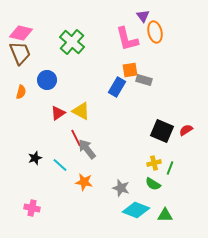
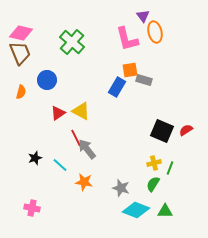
green semicircle: rotated 91 degrees clockwise
green triangle: moved 4 px up
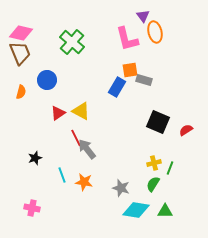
black square: moved 4 px left, 9 px up
cyan line: moved 2 px right, 10 px down; rotated 28 degrees clockwise
cyan diamond: rotated 12 degrees counterclockwise
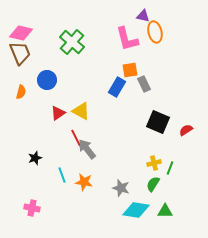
purple triangle: rotated 40 degrees counterclockwise
gray rectangle: moved 4 px down; rotated 49 degrees clockwise
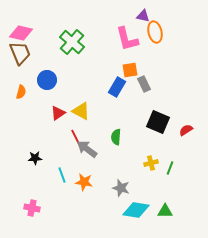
gray arrow: rotated 15 degrees counterclockwise
black star: rotated 16 degrees clockwise
yellow cross: moved 3 px left
green semicircle: moved 37 px left, 47 px up; rotated 28 degrees counterclockwise
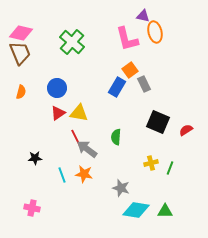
orange square: rotated 28 degrees counterclockwise
blue circle: moved 10 px right, 8 px down
yellow triangle: moved 2 px left, 2 px down; rotated 18 degrees counterclockwise
orange star: moved 8 px up
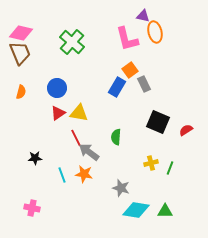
gray arrow: moved 2 px right, 3 px down
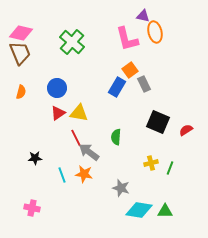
cyan diamond: moved 3 px right
